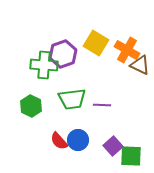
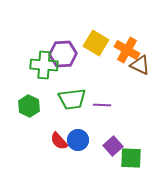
purple hexagon: rotated 16 degrees clockwise
green hexagon: moved 2 px left
green square: moved 2 px down
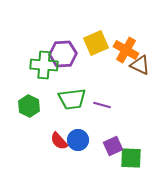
yellow square: rotated 35 degrees clockwise
orange cross: moved 1 px left
purple line: rotated 12 degrees clockwise
purple square: rotated 18 degrees clockwise
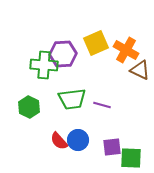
brown triangle: moved 5 px down
green hexagon: moved 1 px down
purple square: moved 1 px left, 1 px down; rotated 18 degrees clockwise
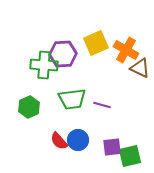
brown triangle: moved 2 px up
green hexagon: rotated 10 degrees clockwise
green square: moved 1 px left, 2 px up; rotated 15 degrees counterclockwise
